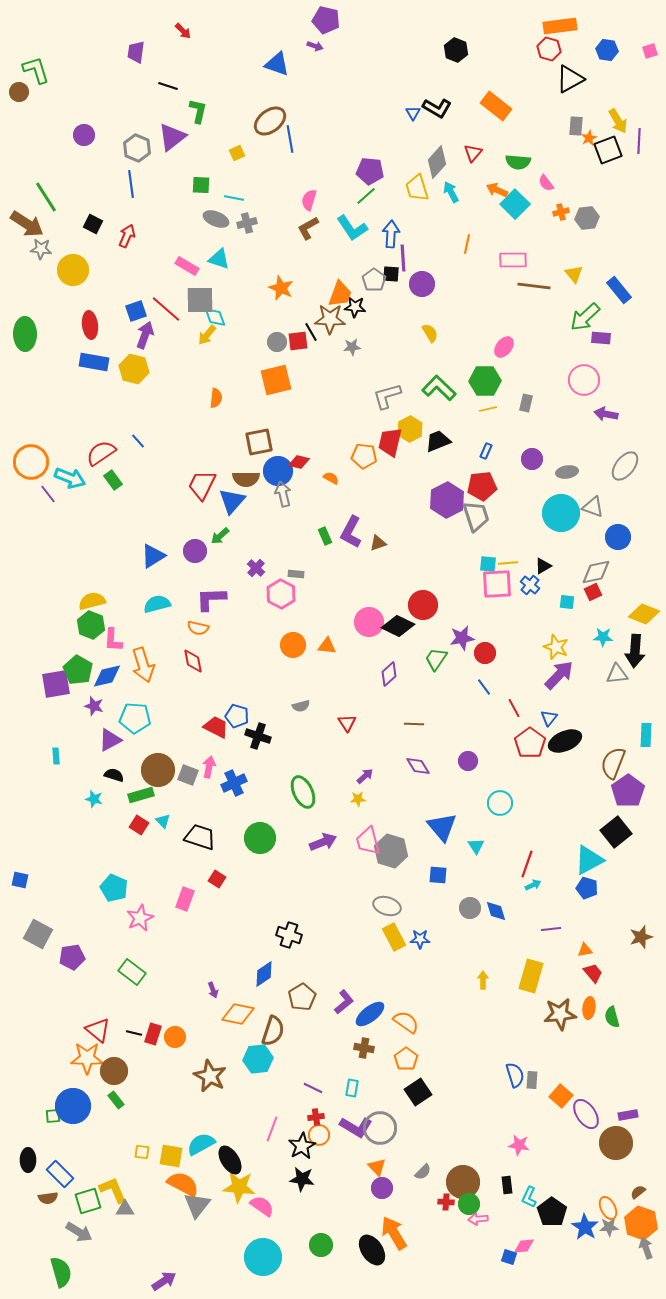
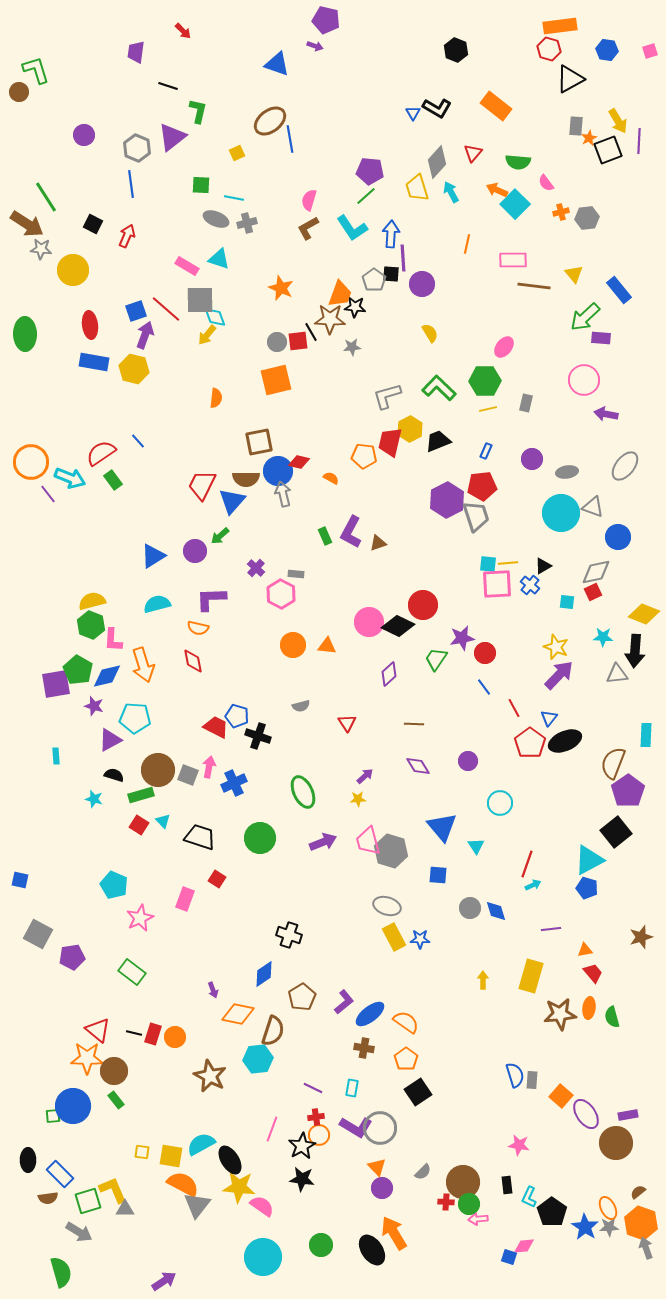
cyan pentagon at (114, 888): moved 3 px up
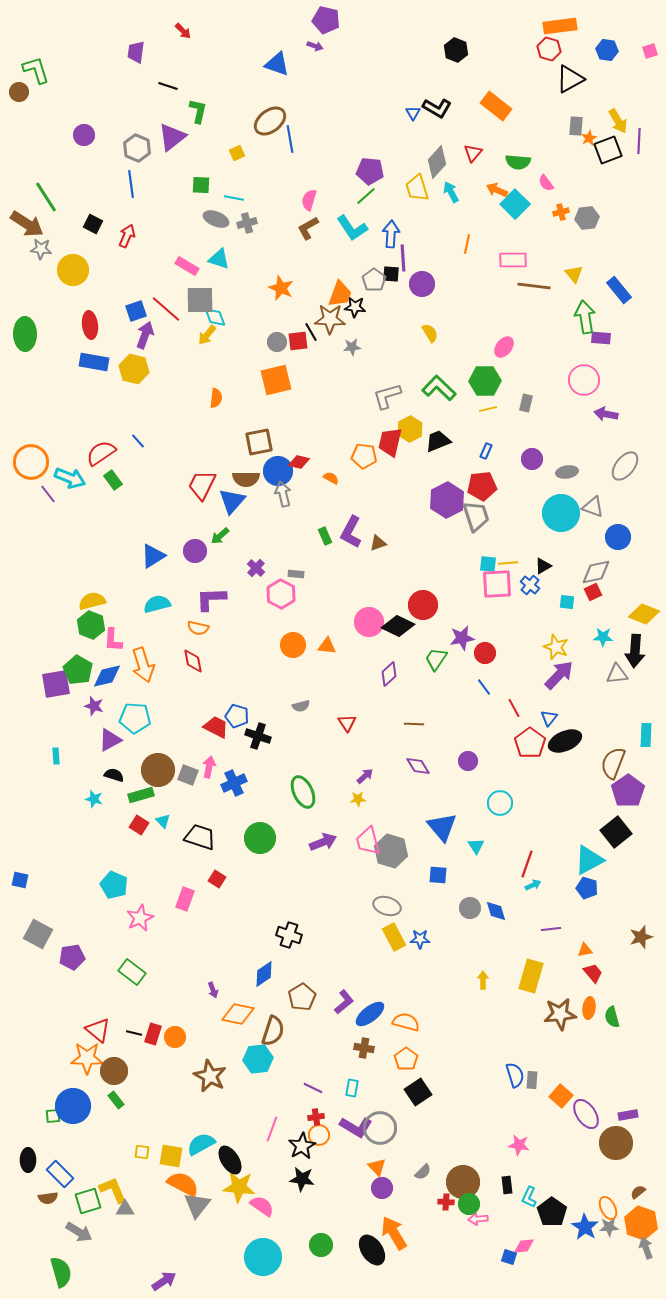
green arrow at (585, 317): rotated 124 degrees clockwise
orange semicircle at (406, 1022): rotated 20 degrees counterclockwise
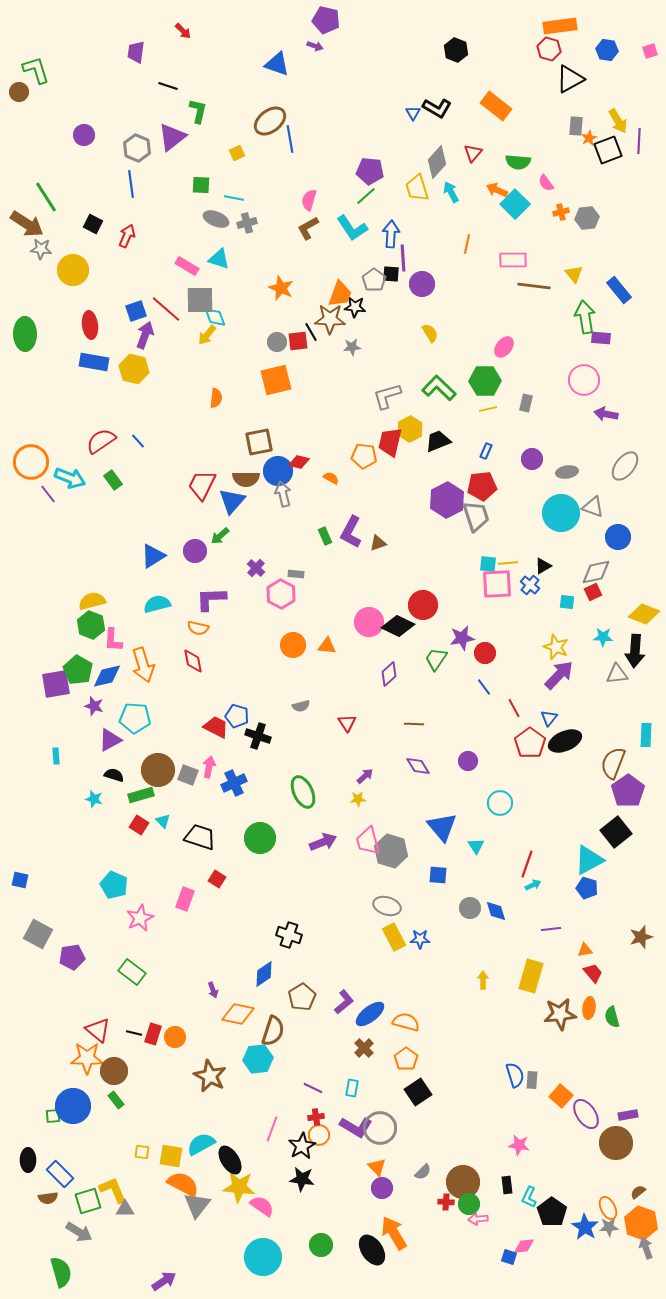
red semicircle at (101, 453): moved 12 px up
brown cross at (364, 1048): rotated 36 degrees clockwise
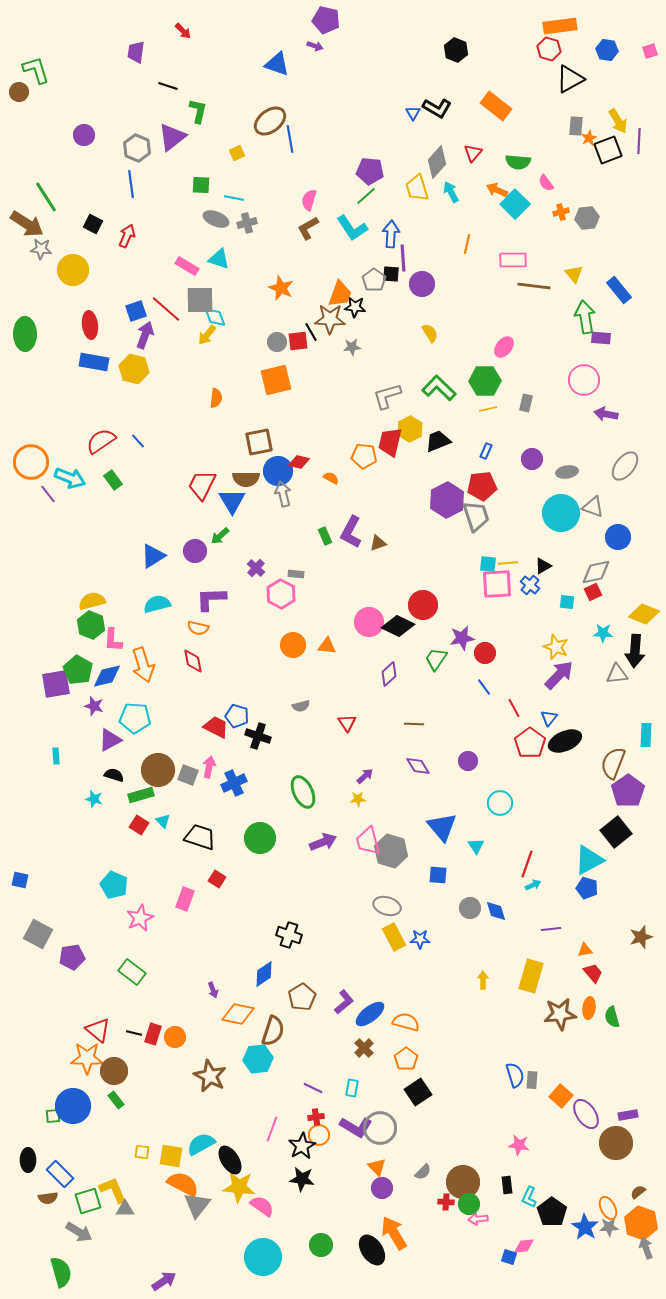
blue triangle at (232, 501): rotated 12 degrees counterclockwise
cyan star at (603, 637): moved 4 px up
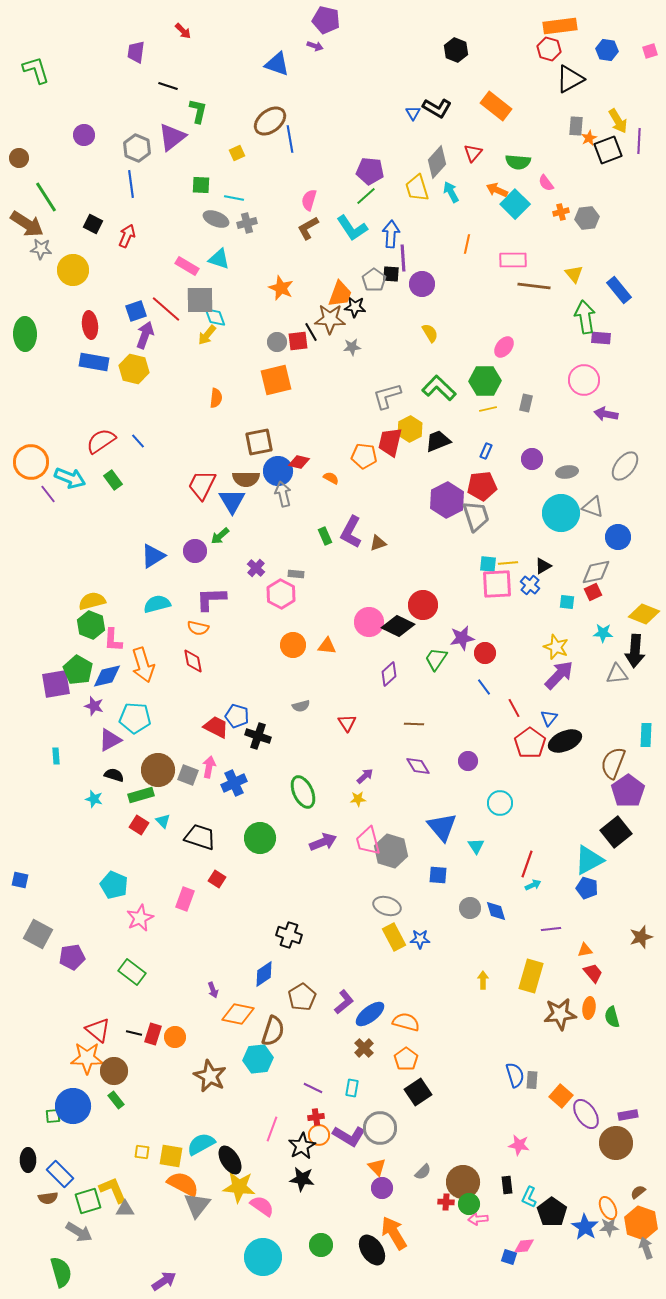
brown circle at (19, 92): moved 66 px down
purple L-shape at (356, 1127): moved 7 px left, 9 px down
